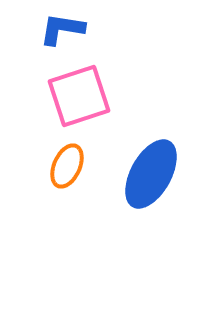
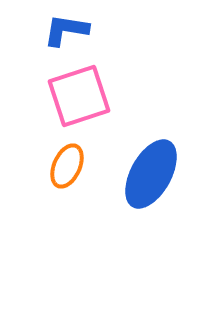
blue L-shape: moved 4 px right, 1 px down
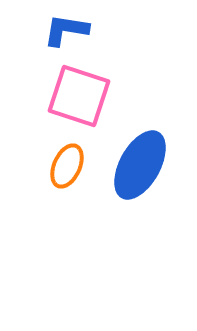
pink square: rotated 36 degrees clockwise
blue ellipse: moved 11 px left, 9 px up
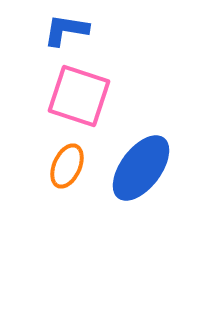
blue ellipse: moved 1 px right, 3 px down; rotated 8 degrees clockwise
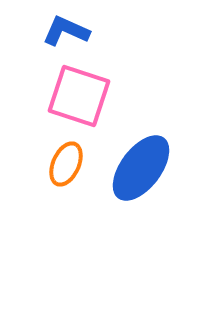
blue L-shape: moved 1 px down; rotated 15 degrees clockwise
orange ellipse: moved 1 px left, 2 px up
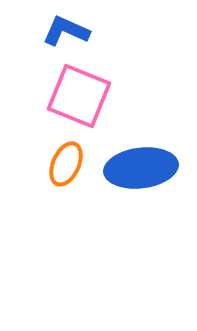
pink square: rotated 4 degrees clockwise
blue ellipse: rotated 46 degrees clockwise
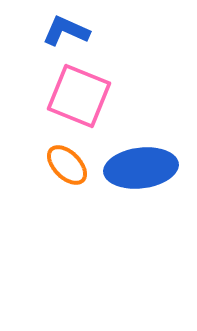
orange ellipse: moved 1 px right, 1 px down; rotated 69 degrees counterclockwise
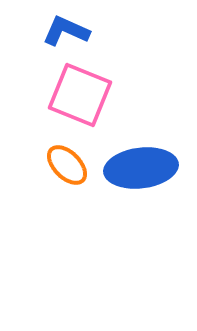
pink square: moved 1 px right, 1 px up
